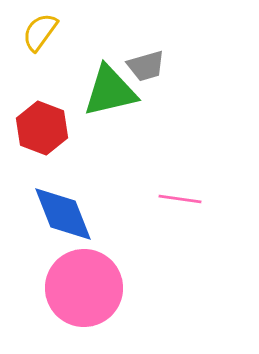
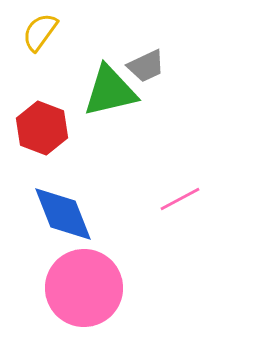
gray trapezoid: rotated 9 degrees counterclockwise
pink line: rotated 36 degrees counterclockwise
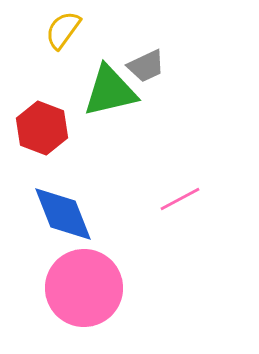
yellow semicircle: moved 23 px right, 2 px up
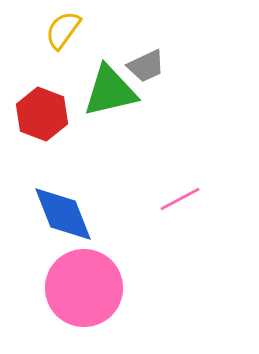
red hexagon: moved 14 px up
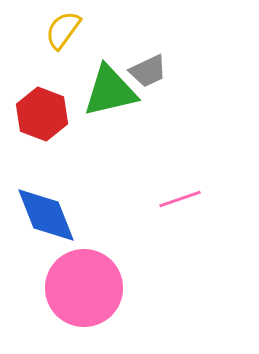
gray trapezoid: moved 2 px right, 5 px down
pink line: rotated 9 degrees clockwise
blue diamond: moved 17 px left, 1 px down
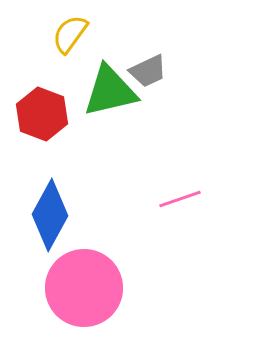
yellow semicircle: moved 7 px right, 4 px down
blue diamond: moved 4 px right; rotated 50 degrees clockwise
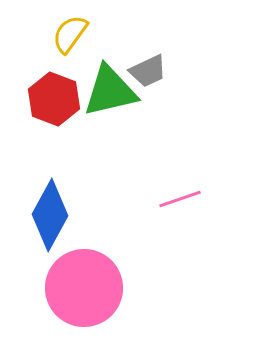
red hexagon: moved 12 px right, 15 px up
